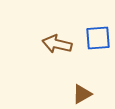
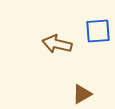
blue square: moved 7 px up
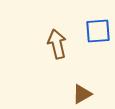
brown arrow: rotated 64 degrees clockwise
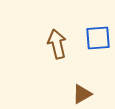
blue square: moved 7 px down
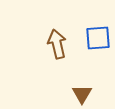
brown triangle: rotated 30 degrees counterclockwise
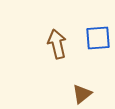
brown triangle: rotated 20 degrees clockwise
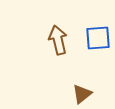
brown arrow: moved 1 px right, 4 px up
